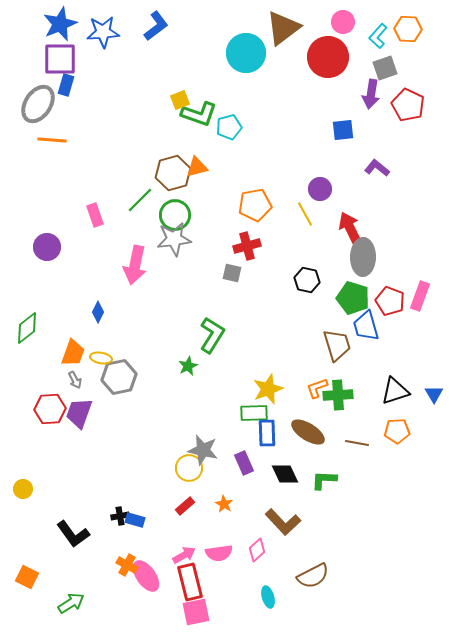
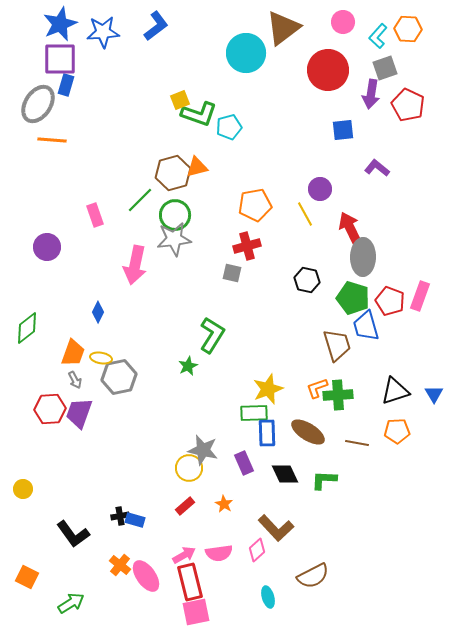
red circle at (328, 57): moved 13 px down
brown L-shape at (283, 522): moved 7 px left, 6 px down
orange cross at (127, 565): moved 7 px left; rotated 10 degrees clockwise
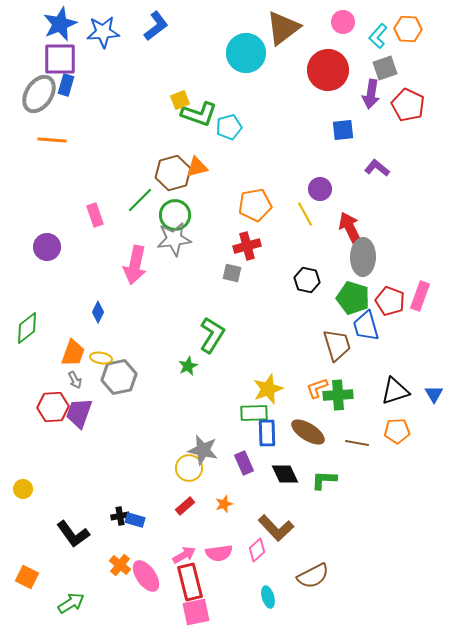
gray ellipse at (38, 104): moved 1 px right, 10 px up
red hexagon at (50, 409): moved 3 px right, 2 px up
orange star at (224, 504): rotated 24 degrees clockwise
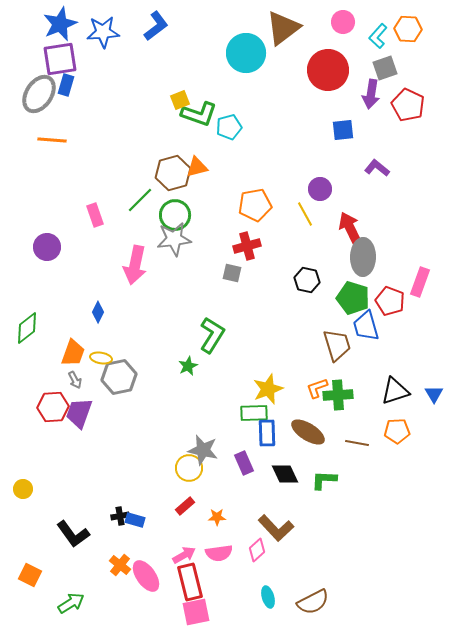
purple square at (60, 59): rotated 9 degrees counterclockwise
pink rectangle at (420, 296): moved 14 px up
orange star at (224, 504): moved 7 px left, 13 px down; rotated 18 degrees clockwise
brown semicircle at (313, 576): moved 26 px down
orange square at (27, 577): moved 3 px right, 2 px up
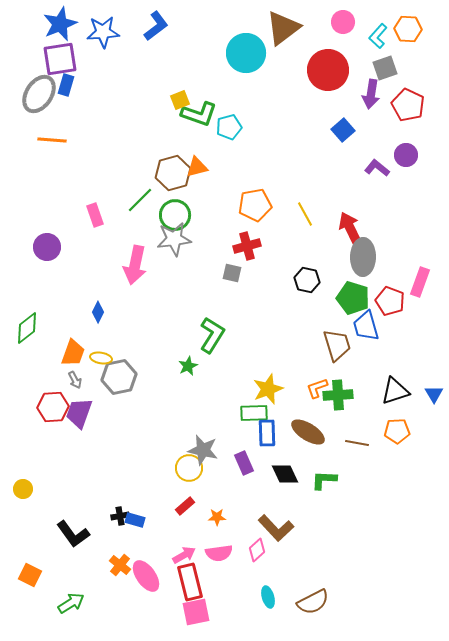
blue square at (343, 130): rotated 35 degrees counterclockwise
purple circle at (320, 189): moved 86 px right, 34 px up
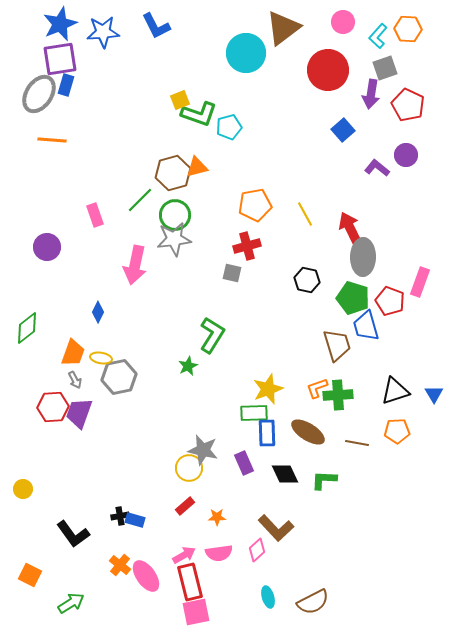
blue L-shape at (156, 26): rotated 100 degrees clockwise
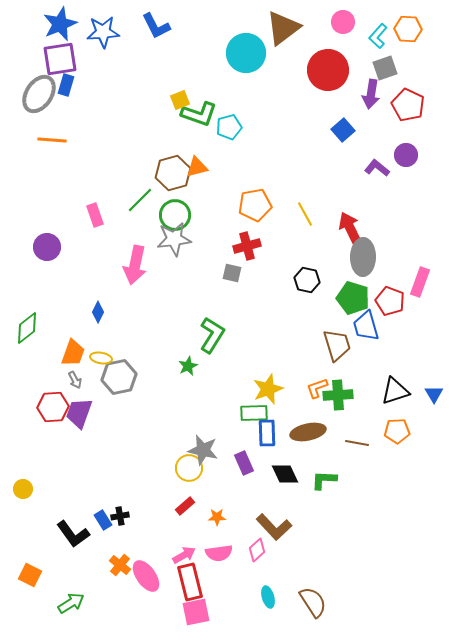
brown ellipse at (308, 432): rotated 44 degrees counterclockwise
blue rectangle at (135, 520): moved 32 px left; rotated 42 degrees clockwise
brown L-shape at (276, 528): moved 2 px left, 1 px up
brown semicircle at (313, 602): rotated 96 degrees counterclockwise
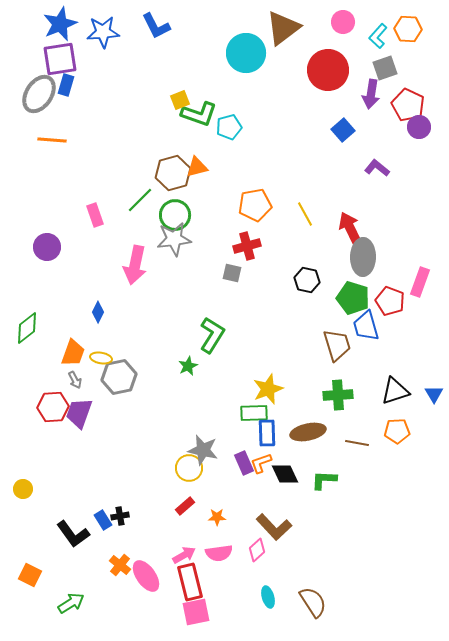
purple circle at (406, 155): moved 13 px right, 28 px up
orange L-shape at (317, 388): moved 56 px left, 75 px down
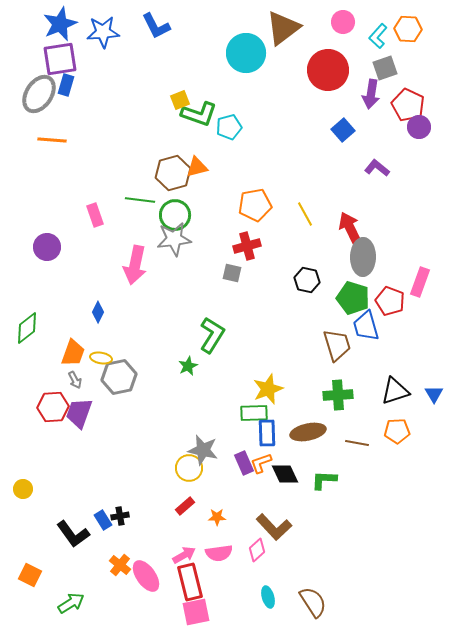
green line at (140, 200): rotated 52 degrees clockwise
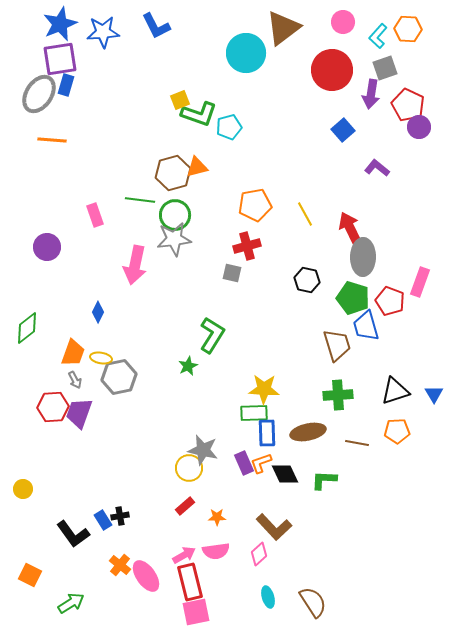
red circle at (328, 70): moved 4 px right
yellow star at (268, 389): moved 4 px left; rotated 24 degrees clockwise
pink diamond at (257, 550): moved 2 px right, 4 px down
pink semicircle at (219, 553): moved 3 px left, 2 px up
